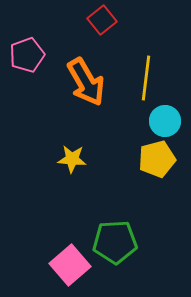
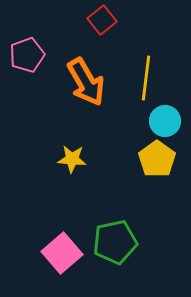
yellow pentagon: rotated 21 degrees counterclockwise
green pentagon: rotated 9 degrees counterclockwise
pink square: moved 8 px left, 12 px up
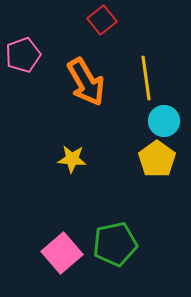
pink pentagon: moved 4 px left
yellow line: rotated 15 degrees counterclockwise
cyan circle: moved 1 px left
green pentagon: moved 2 px down
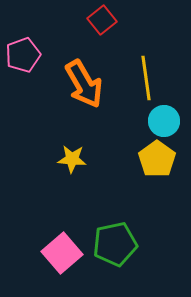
orange arrow: moved 2 px left, 2 px down
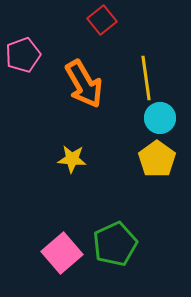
cyan circle: moved 4 px left, 3 px up
green pentagon: rotated 12 degrees counterclockwise
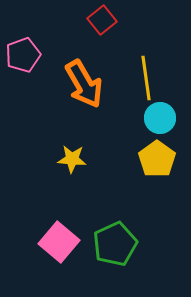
pink square: moved 3 px left, 11 px up; rotated 9 degrees counterclockwise
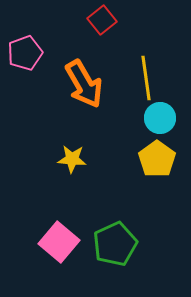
pink pentagon: moved 2 px right, 2 px up
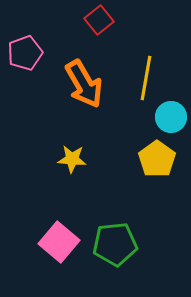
red square: moved 3 px left
yellow line: rotated 18 degrees clockwise
cyan circle: moved 11 px right, 1 px up
green pentagon: rotated 18 degrees clockwise
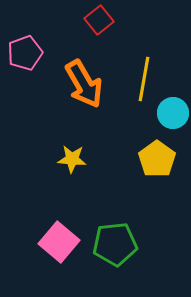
yellow line: moved 2 px left, 1 px down
cyan circle: moved 2 px right, 4 px up
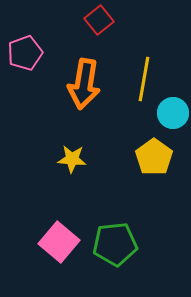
orange arrow: rotated 39 degrees clockwise
yellow pentagon: moved 3 px left, 2 px up
